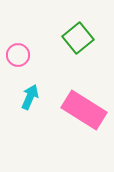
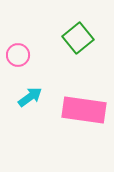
cyan arrow: rotated 30 degrees clockwise
pink rectangle: rotated 24 degrees counterclockwise
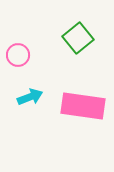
cyan arrow: rotated 15 degrees clockwise
pink rectangle: moved 1 px left, 4 px up
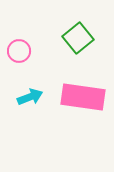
pink circle: moved 1 px right, 4 px up
pink rectangle: moved 9 px up
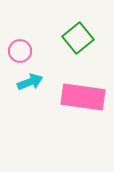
pink circle: moved 1 px right
cyan arrow: moved 15 px up
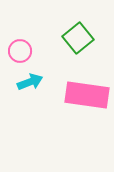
pink rectangle: moved 4 px right, 2 px up
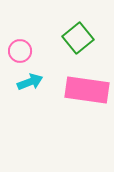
pink rectangle: moved 5 px up
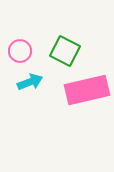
green square: moved 13 px left, 13 px down; rotated 24 degrees counterclockwise
pink rectangle: rotated 21 degrees counterclockwise
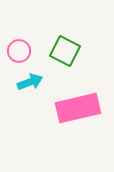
pink circle: moved 1 px left
pink rectangle: moved 9 px left, 18 px down
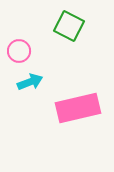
green square: moved 4 px right, 25 px up
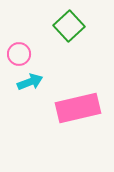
green square: rotated 20 degrees clockwise
pink circle: moved 3 px down
